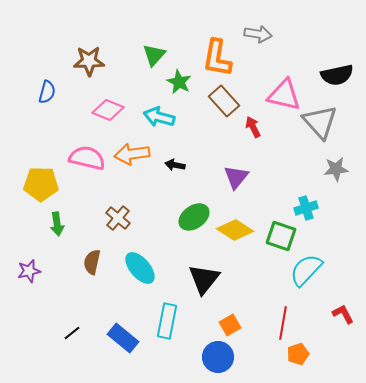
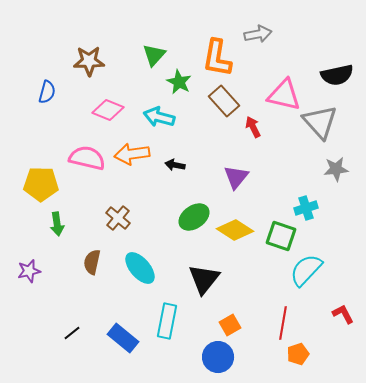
gray arrow: rotated 20 degrees counterclockwise
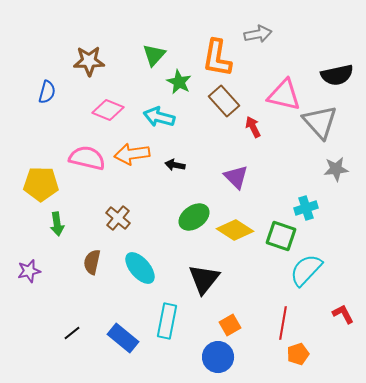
purple triangle: rotated 24 degrees counterclockwise
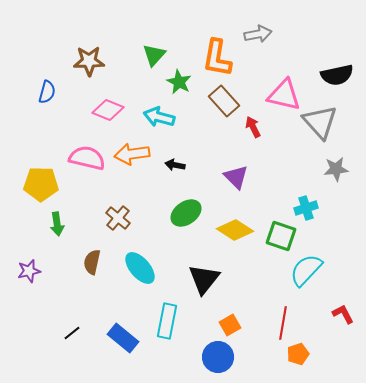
green ellipse: moved 8 px left, 4 px up
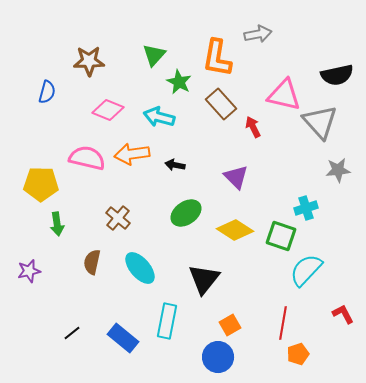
brown rectangle: moved 3 px left, 3 px down
gray star: moved 2 px right, 1 px down
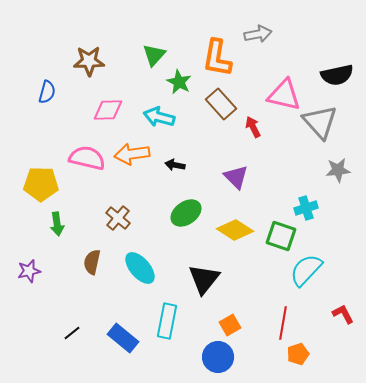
pink diamond: rotated 24 degrees counterclockwise
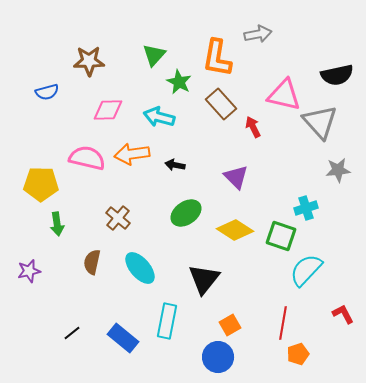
blue semicircle: rotated 60 degrees clockwise
